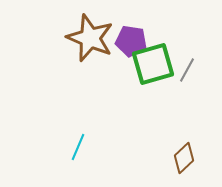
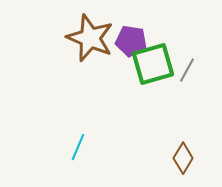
brown diamond: moved 1 px left; rotated 16 degrees counterclockwise
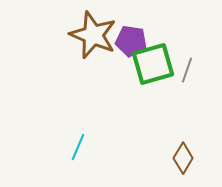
brown star: moved 3 px right, 3 px up
gray line: rotated 10 degrees counterclockwise
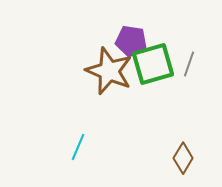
brown star: moved 16 px right, 36 px down
gray line: moved 2 px right, 6 px up
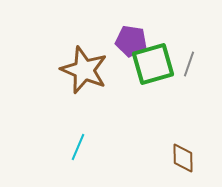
brown star: moved 25 px left, 1 px up
brown diamond: rotated 32 degrees counterclockwise
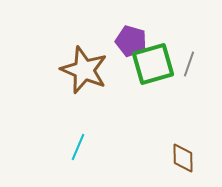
purple pentagon: rotated 8 degrees clockwise
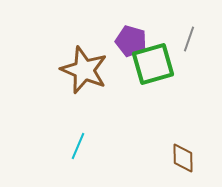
gray line: moved 25 px up
cyan line: moved 1 px up
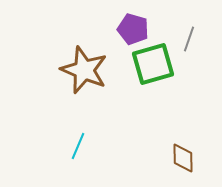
purple pentagon: moved 2 px right, 12 px up
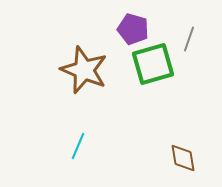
brown diamond: rotated 8 degrees counterclockwise
